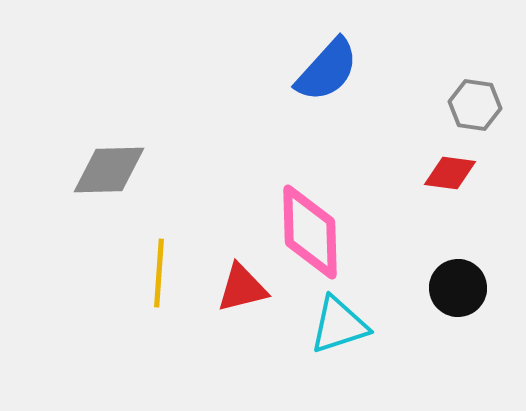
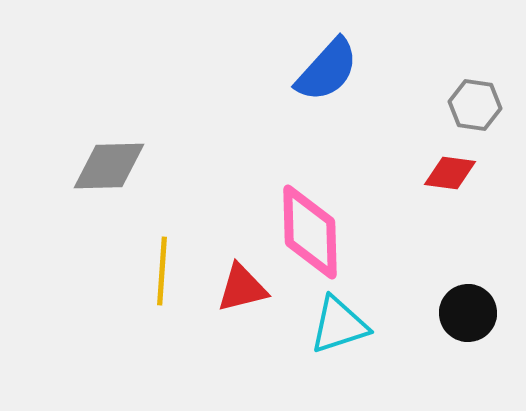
gray diamond: moved 4 px up
yellow line: moved 3 px right, 2 px up
black circle: moved 10 px right, 25 px down
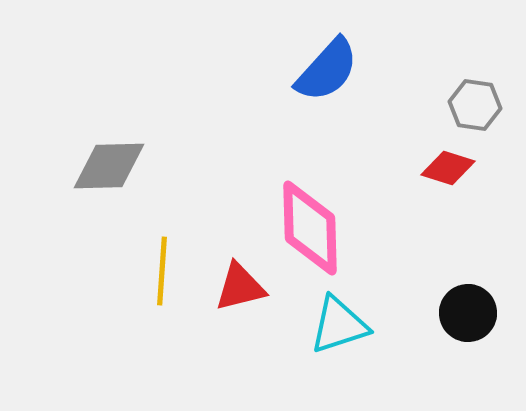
red diamond: moved 2 px left, 5 px up; rotated 10 degrees clockwise
pink diamond: moved 4 px up
red triangle: moved 2 px left, 1 px up
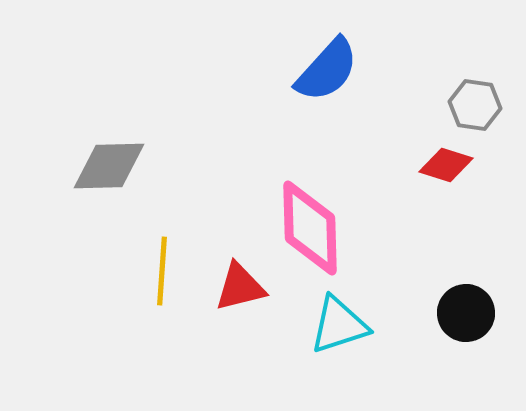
red diamond: moved 2 px left, 3 px up
black circle: moved 2 px left
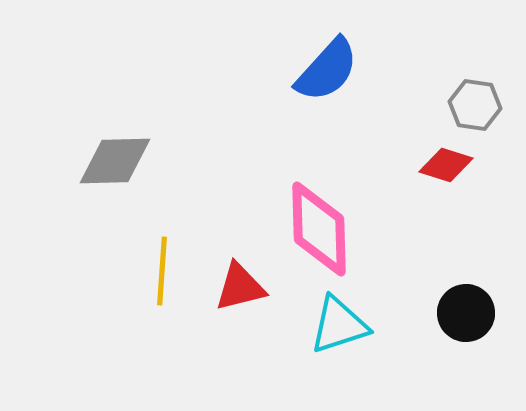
gray diamond: moved 6 px right, 5 px up
pink diamond: moved 9 px right, 1 px down
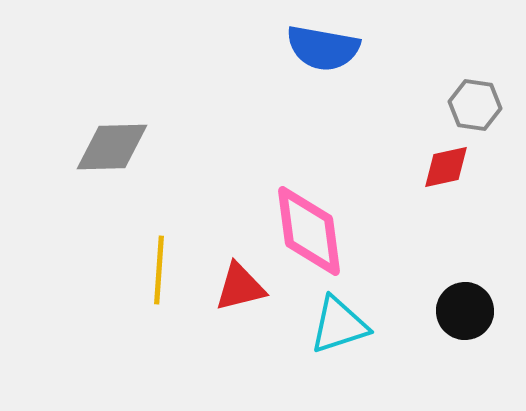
blue semicircle: moved 4 px left, 22 px up; rotated 58 degrees clockwise
gray diamond: moved 3 px left, 14 px up
red diamond: moved 2 px down; rotated 30 degrees counterclockwise
pink diamond: moved 10 px left, 2 px down; rotated 6 degrees counterclockwise
yellow line: moved 3 px left, 1 px up
black circle: moved 1 px left, 2 px up
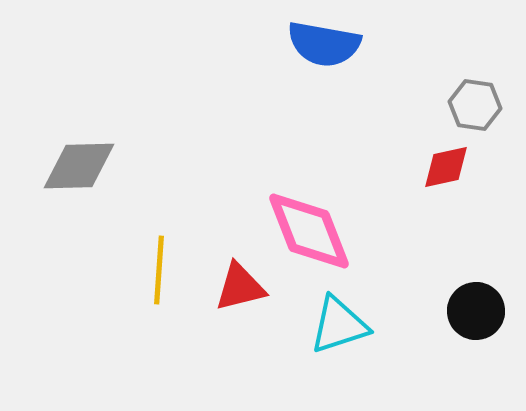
blue semicircle: moved 1 px right, 4 px up
gray diamond: moved 33 px left, 19 px down
pink diamond: rotated 14 degrees counterclockwise
black circle: moved 11 px right
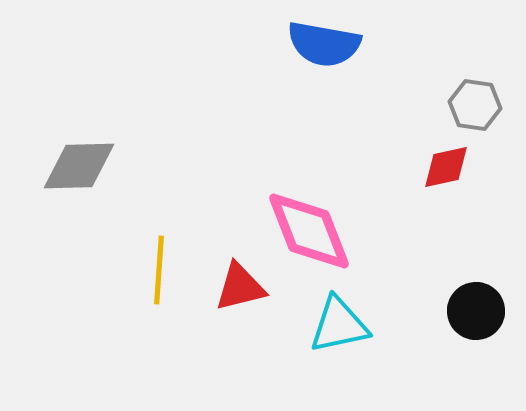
cyan triangle: rotated 6 degrees clockwise
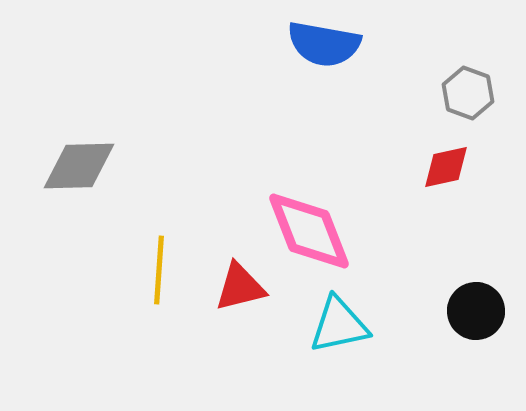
gray hexagon: moved 7 px left, 12 px up; rotated 12 degrees clockwise
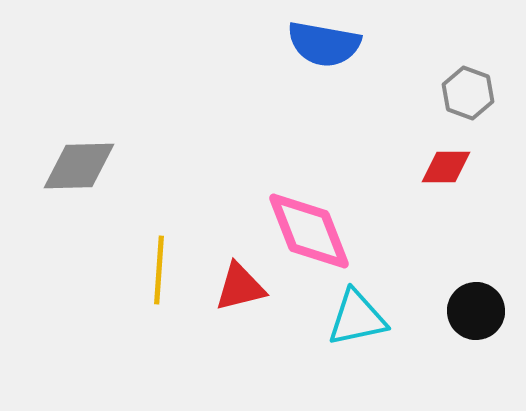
red diamond: rotated 12 degrees clockwise
cyan triangle: moved 18 px right, 7 px up
